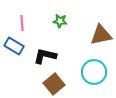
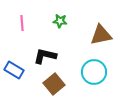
blue rectangle: moved 24 px down
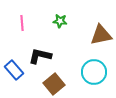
black L-shape: moved 5 px left
blue rectangle: rotated 18 degrees clockwise
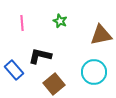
green star: rotated 16 degrees clockwise
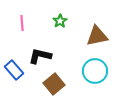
green star: rotated 16 degrees clockwise
brown triangle: moved 4 px left, 1 px down
cyan circle: moved 1 px right, 1 px up
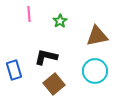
pink line: moved 7 px right, 9 px up
black L-shape: moved 6 px right, 1 px down
blue rectangle: rotated 24 degrees clockwise
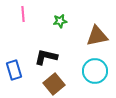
pink line: moved 6 px left
green star: rotated 24 degrees clockwise
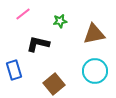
pink line: rotated 56 degrees clockwise
brown triangle: moved 3 px left, 2 px up
black L-shape: moved 8 px left, 13 px up
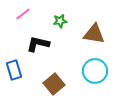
brown triangle: rotated 20 degrees clockwise
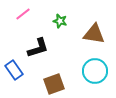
green star: rotated 24 degrees clockwise
black L-shape: moved 4 px down; rotated 150 degrees clockwise
blue rectangle: rotated 18 degrees counterclockwise
brown square: rotated 20 degrees clockwise
